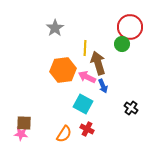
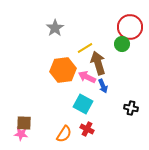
yellow line: rotated 56 degrees clockwise
black cross: rotated 24 degrees counterclockwise
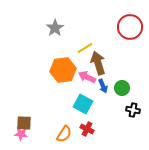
green circle: moved 44 px down
black cross: moved 2 px right, 2 px down
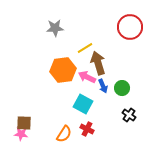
gray star: rotated 30 degrees clockwise
black cross: moved 4 px left, 5 px down; rotated 24 degrees clockwise
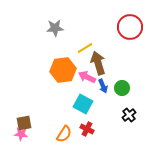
black cross: rotated 16 degrees clockwise
brown square: rotated 14 degrees counterclockwise
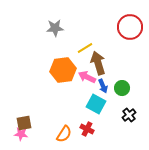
cyan square: moved 13 px right
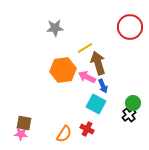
green circle: moved 11 px right, 15 px down
brown square: rotated 21 degrees clockwise
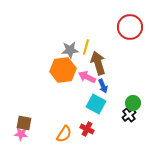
gray star: moved 15 px right, 22 px down
yellow line: moved 1 px right, 1 px up; rotated 42 degrees counterclockwise
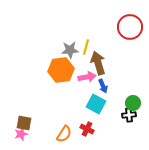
orange hexagon: moved 2 px left
pink arrow: rotated 144 degrees clockwise
black cross: rotated 32 degrees clockwise
pink star: rotated 24 degrees counterclockwise
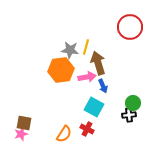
gray star: rotated 12 degrees clockwise
cyan square: moved 2 px left, 3 px down
